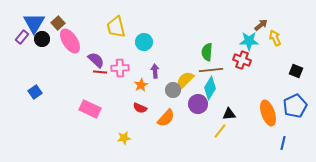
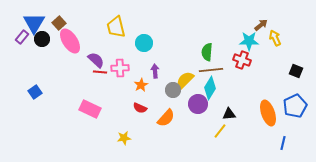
brown square: moved 1 px right
cyan circle: moved 1 px down
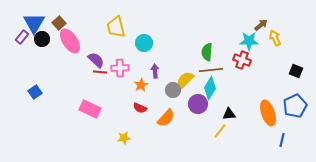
blue line: moved 1 px left, 3 px up
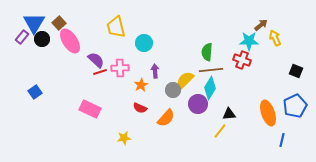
red line: rotated 24 degrees counterclockwise
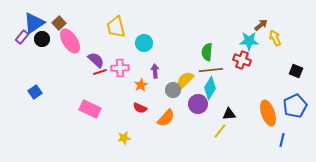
blue triangle: rotated 25 degrees clockwise
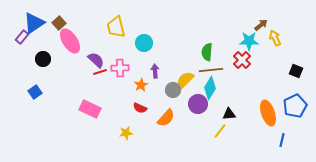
black circle: moved 1 px right, 20 px down
red cross: rotated 24 degrees clockwise
yellow star: moved 2 px right, 5 px up
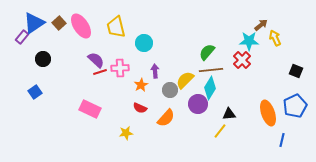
pink ellipse: moved 11 px right, 15 px up
green semicircle: rotated 36 degrees clockwise
gray circle: moved 3 px left
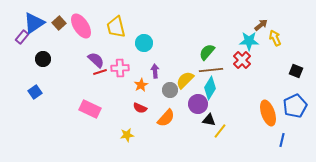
black triangle: moved 20 px left, 6 px down; rotated 16 degrees clockwise
yellow star: moved 1 px right, 2 px down
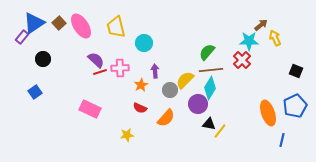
black triangle: moved 4 px down
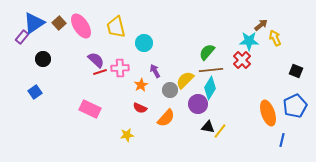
purple arrow: rotated 24 degrees counterclockwise
black triangle: moved 1 px left, 3 px down
